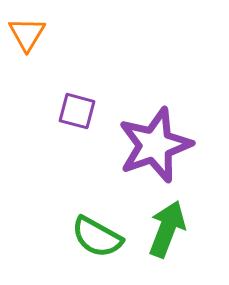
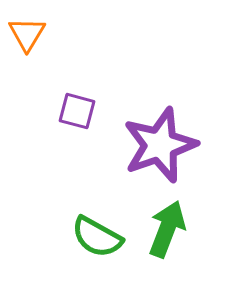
purple star: moved 5 px right
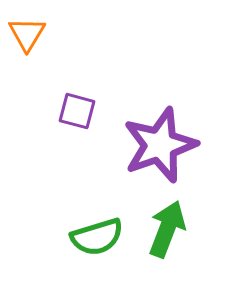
green semicircle: rotated 46 degrees counterclockwise
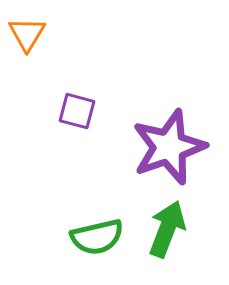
purple star: moved 9 px right, 2 px down
green semicircle: rotated 4 degrees clockwise
